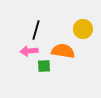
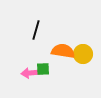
yellow circle: moved 25 px down
pink arrow: moved 1 px right, 22 px down
green square: moved 1 px left, 3 px down
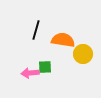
orange semicircle: moved 11 px up
green square: moved 2 px right, 2 px up
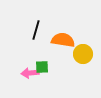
green square: moved 3 px left
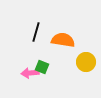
black line: moved 2 px down
yellow circle: moved 3 px right, 8 px down
green square: rotated 24 degrees clockwise
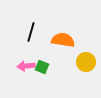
black line: moved 5 px left
pink arrow: moved 4 px left, 7 px up
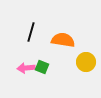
pink arrow: moved 2 px down
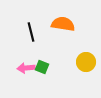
black line: rotated 30 degrees counterclockwise
orange semicircle: moved 16 px up
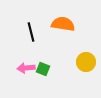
green square: moved 1 px right, 2 px down
